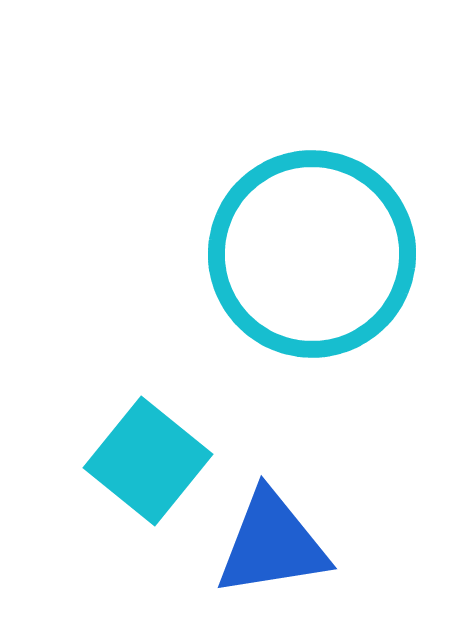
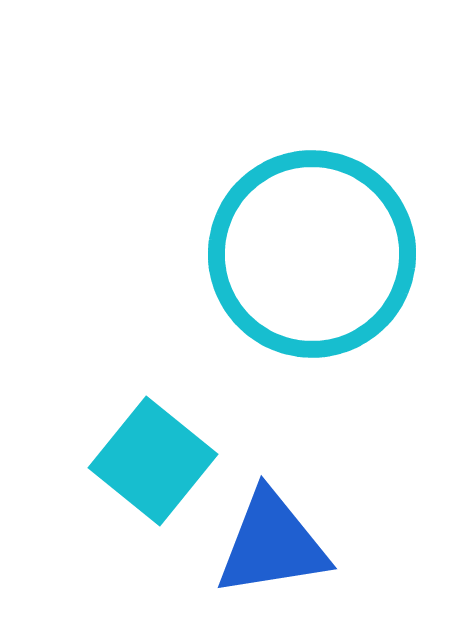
cyan square: moved 5 px right
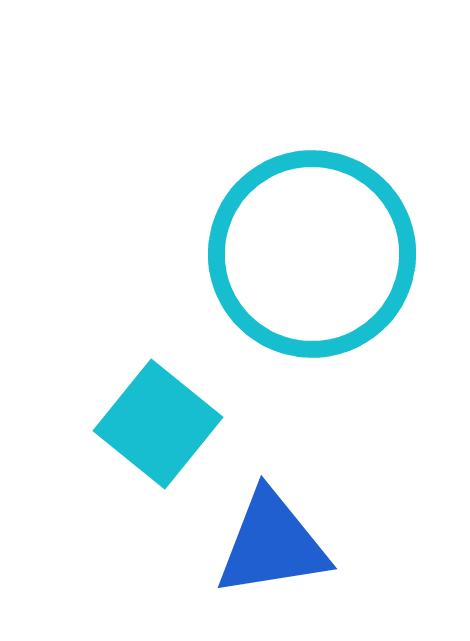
cyan square: moved 5 px right, 37 px up
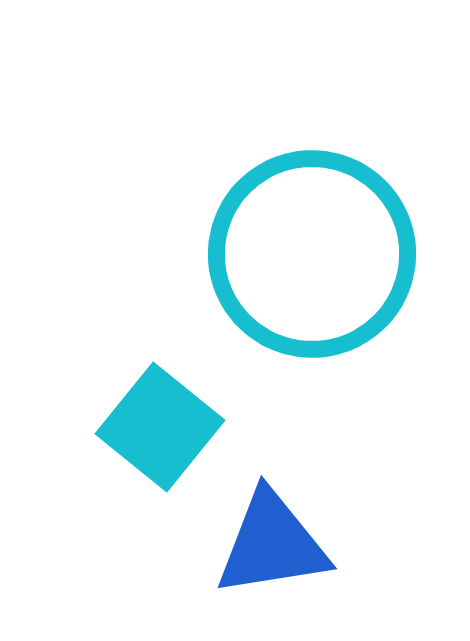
cyan square: moved 2 px right, 3 px down
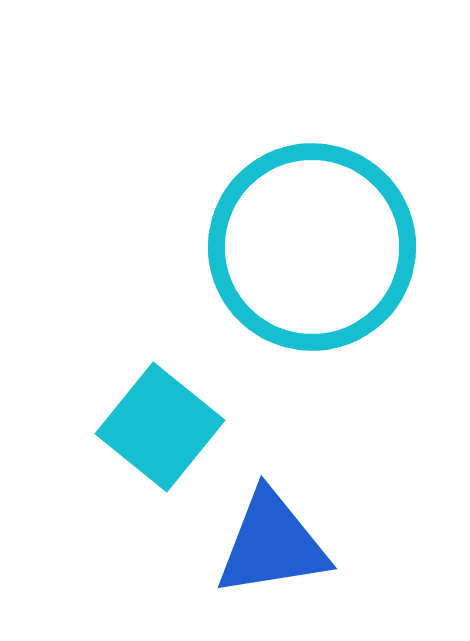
cyan circle: moved 7 px up
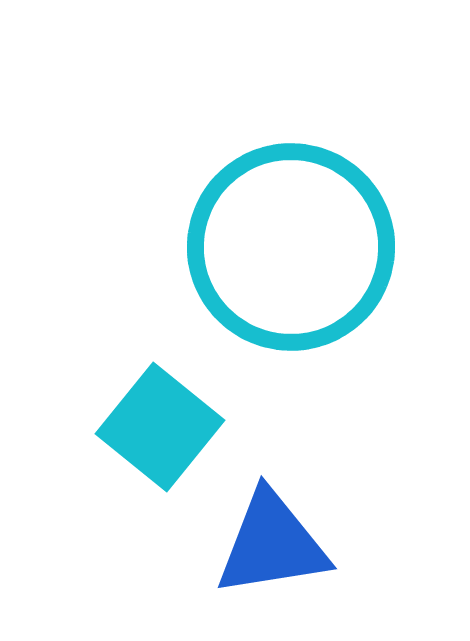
cyan circle: moved 21 px left
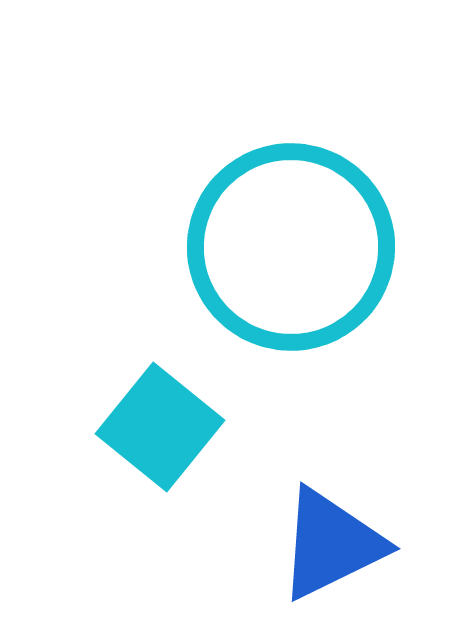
blue triangle: moved 59 px right; rotated 17 degrees counterclockwise
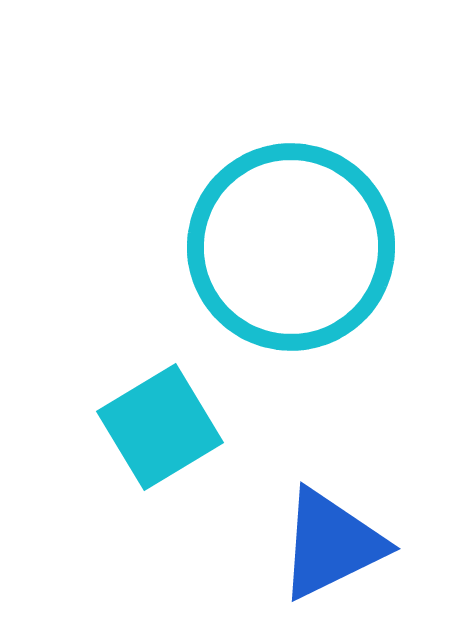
cyan square: rotated 20 degrees clockwise
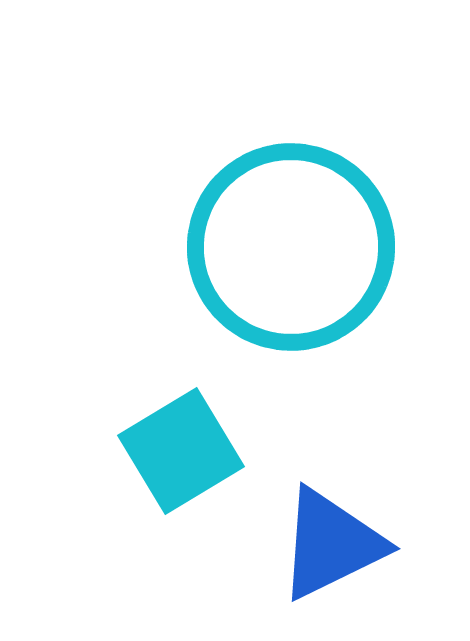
cyan square: moved 21 px right, 24 px down
